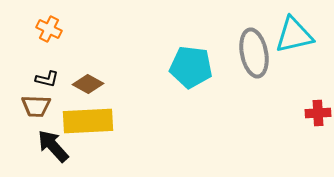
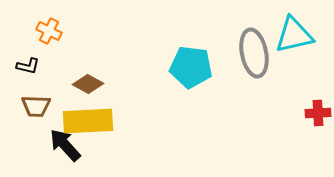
orange cross: moved 2 px down
black L-shape: moved 19 px left, 13 px up
black arrow: moved 12 px right, 1 px up
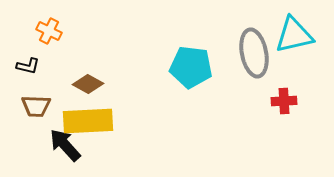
red cross: moved 34 px left, 12 px up
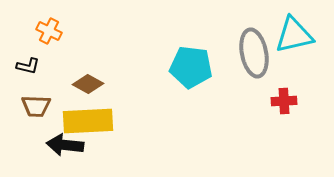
black arrow: rotated 42 degrees counterclockwise
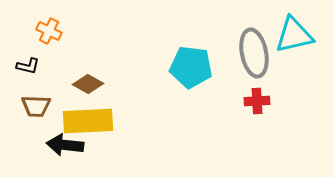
red cross: moved 27 px left
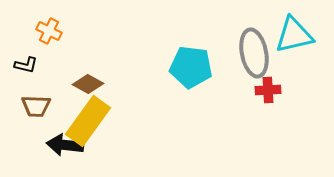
black L-shape: moved 2 px left, 1 px up
red cross: moved 11 px right, 11 px up
yellow rectangle: rotated 51 degrees counterclockwise
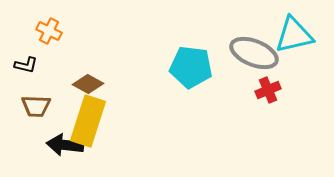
gray ellipse: rotated 57 degrees counterclockwise
red cross: rotated 20 degrees counterclockwise
yellow rectangle: rotated 18 degrees counterclockwise
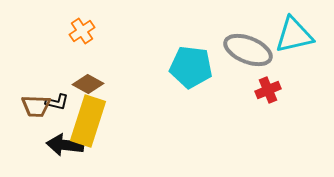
orange cross: moved 33 px right; rotated 30 degrees clockwise
gray ellipse: moved 6 px left, 3 px up
black L-shape: moved 31 px right, 37 px down
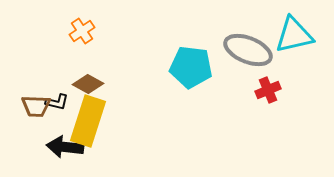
black arrow: moved 2 px down
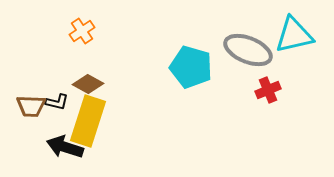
cyan pentagon: rotated 9 degrees clockwise
brown trapezoid: moved 5 px left
black arrow: rotated 12 degrees clockwise
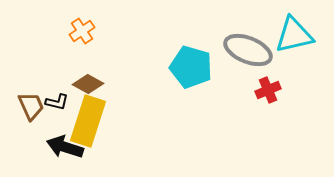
brown trapezoid: rotated 116 degrees counterclockwise
